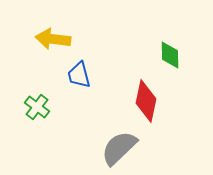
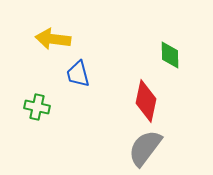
blue trapezoid: moved 1 px left, 1 px up
green cross: rotated 25 degrees counterclockwise
gray semicircle: moved 26 px right; rotated 9 degrees counterclockwise
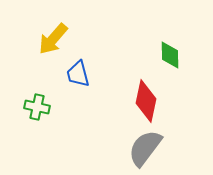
yellow arrow: rotated 56 degrees counterclockwise
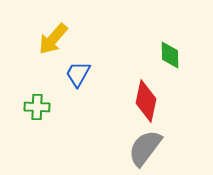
blue trapezoid: rotated 44 degrees clockwise
green cross: rotated 10 degrees counterclockwise
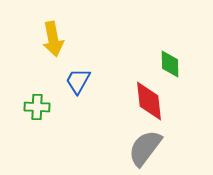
yellow arrow: rotated 52 degrees counterclockwise
green diamond: moved 9 px down
blue trapezoid: moved 7 px down
red diamond: moved 3 px right; rotated 18 degrees counterclockwise
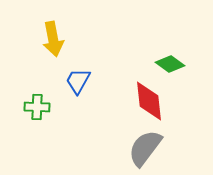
green diamond: rotated 52 degrees counterclockwise
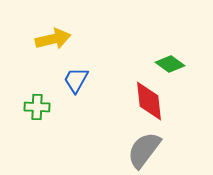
yellow arrow: rotated 92 degrees counterclockwise
blue trapezoid: moved 2 px left, 1 px up
gray semicircle: moved 1 px left, 2 px down
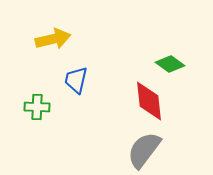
blue trapezoid: rotated 16 degrees counterclockwise
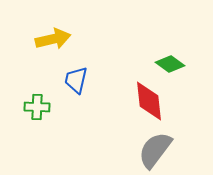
gray semicircle: moved 11 px right
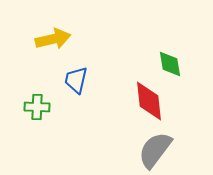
green diamond: rotated 44 degrees clockwise
